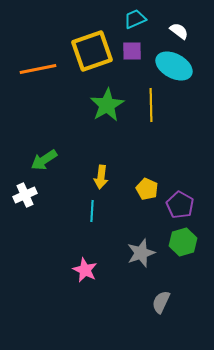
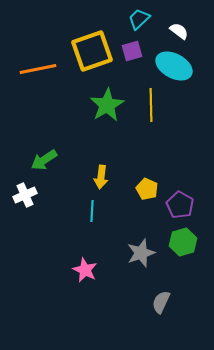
cyan trapezoid: moved 4 px right; rotated 20 degrees counterclockwise
purple square: rotated 15 degrees counterclockwise
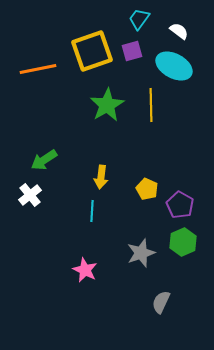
cyan trapezoid: rotated 10 degrees counterclockwise
white cross: moved 5 px right; rotated 15 degrees counterclockwise
green hexagon: rotated 8 degrees counterclockwise
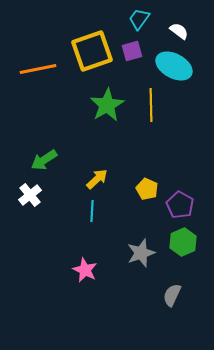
yellow arrow: moved 4 px left, 2 px down; rotated 140 degrees counterclockwise
gray semicircle: moved 11 px right, 7 px up
